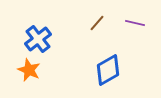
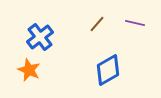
brown line: moved 1 px down
blue cross: moved 2 px right, 2 px up
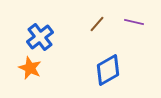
purple line: moved 1 px left, 1 px up
orange star: moved 1 px right, 2 px up
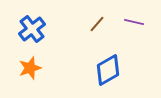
blue cross: moved 8 px left, 8 px up
orange star: rotated 30 degrees clockwise
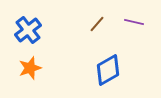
blue cross: moved 4 px left, 1 px down
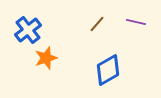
purple line: moved 2 px right
orange star: moved 16 px right, 10 px up
